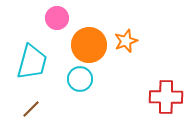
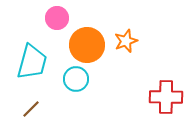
orange circle: moved 2 px left
cyan circle: moved 4 px left
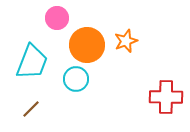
cyan trapezoid: rotated 6 degrees clockwise
